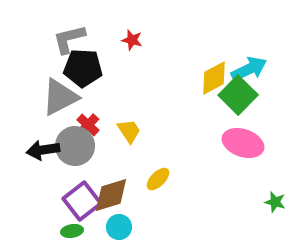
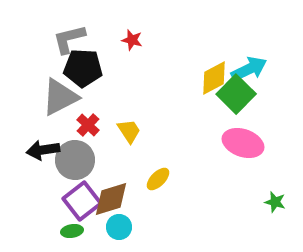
green square: moved 2 px left, 1 px up
gray circle: moved 14 px down
brown diamond: moved 4 px down
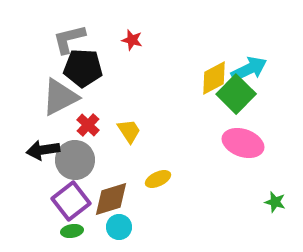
yellow ellipse: rotated 20 degrees clockwise
purple square: moved 11 px left
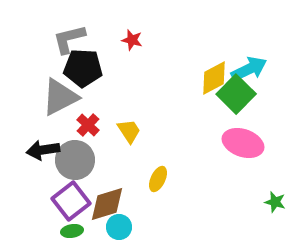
yellow ellipse: rotated 40 degrees counterclockwise
brown diamond: moved 4 px left, 5 px down
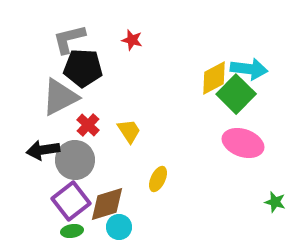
cyan arrow: rotated 33 degrees clockwise
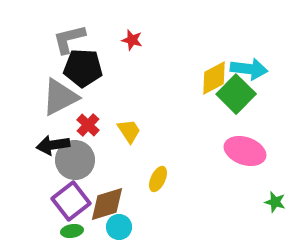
pink ellipse: moved 2 px right, 8 px down
black arrow: moved 10 px right, 5 px up
